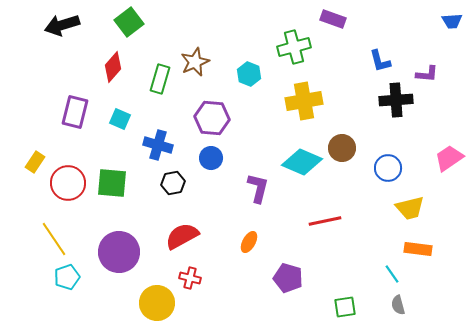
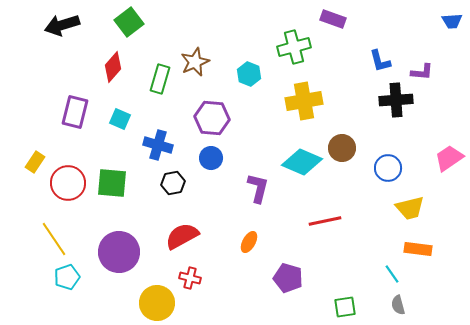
purple L-shape at (427, 74): moved 5 px left, 2 px up
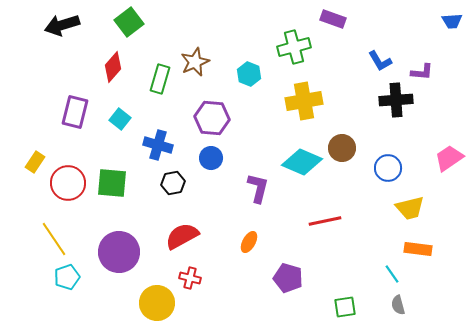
blue L-shape at (380, 61): rotated 15 degrees counterclockwise
cyan square at (120, 119): rotated 15 degrees clockwise
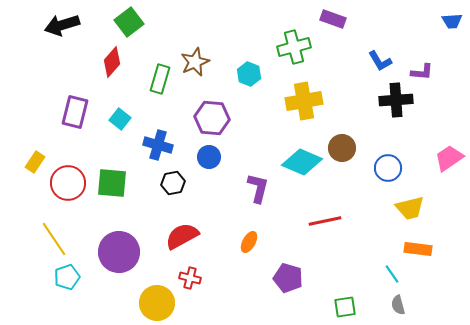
red diamond at (113, 67): moved 1 px left, 5 px up
blue circle at (211, 158): moved 2 px left, 1 px up
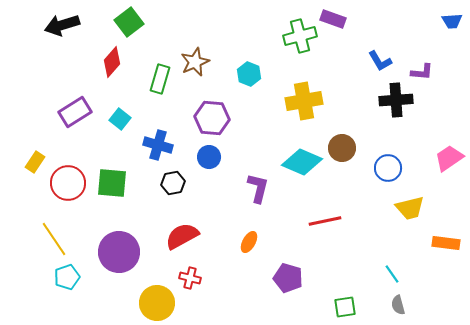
green cross at (294, 47): moved 6 px right, 11 px up
purple rectangle at (75, 112): rotated 44 degrees clockwise
orange rectangle at (418, 249): moved 28 px right, 6 px up
